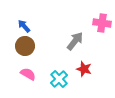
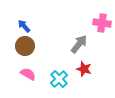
gray arrow: moved 4 px right, 3 px down
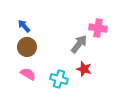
pink cross: moved 4 px left, 5 px down
brown circle: moved 2 px right, 1 px down
cyan cross: rotated 30 degrees counterclockwise
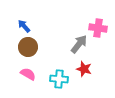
brown circle: moved 1 px right
cyan cross: rotated 12 degrees counterclockwise
